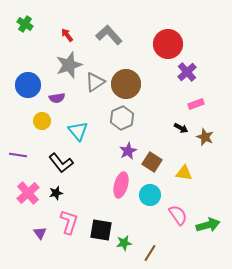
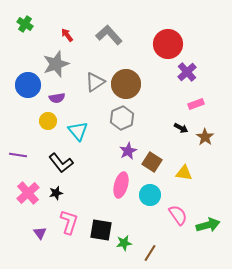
gray star: moved 13 px left, 1 px up
yellow circle: moved 6 px right
brown star: rotated 12 degrees clockwise
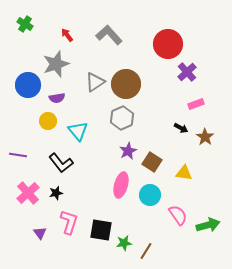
brown line: moved 4 px left, 2 px up
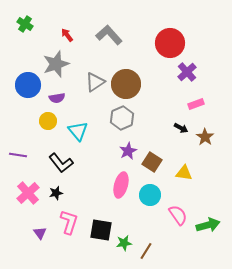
red circle: moved 2 px right, 1 px up
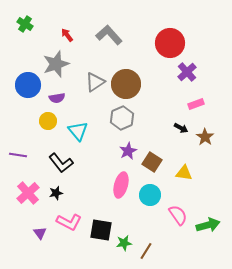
pink L-shape: rotated 100 degrees clockwise
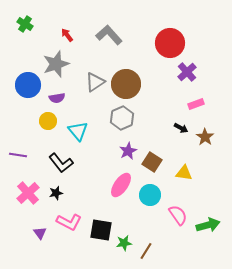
pink ellipse: rotated 20 degrees clockwise
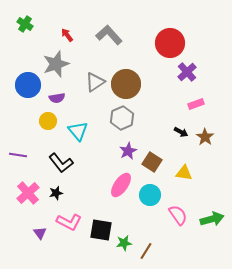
black arrow: moved 4 px down
green arrow: moved 4 px right, 6 px up
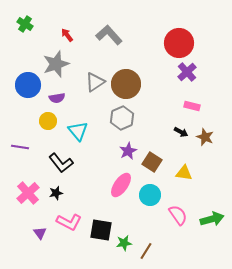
red circle: moved 9 px right
pink rectangle: moved 4 px left, 2 px down; rotated 35 degrees clockwise
brown star: rotated 12 degrees counterclockwise
purple line: moved 2 px right, 8 px up
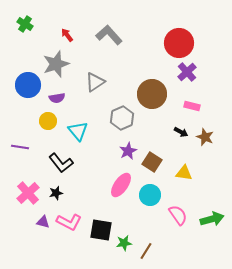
brown circle: moved 26 px right, 10 px down
purple triangle: moved 3 px right, 11 px up; rotated 40 degrees counterclockwise
